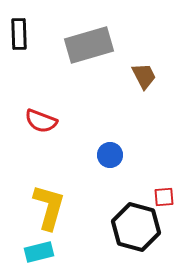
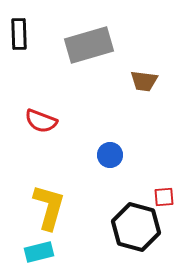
brown trapezoid: moved 5 px down; rotated 124 degrees clockwise
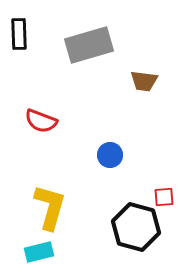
yellow L-shape: moved 1 px right
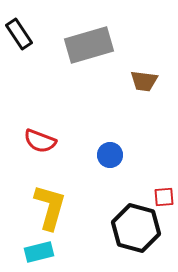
black rectangle: rotated 32 degrees counterclockwise
red semicircle: moved 1 px left, 20 px down
black hexagon: moved 1 px down
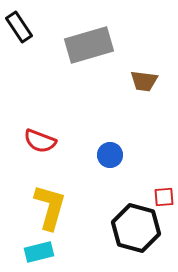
black rectangle: moved 7 px up
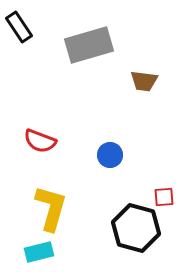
yellow L-shape: moved 1 px right, 1 px down
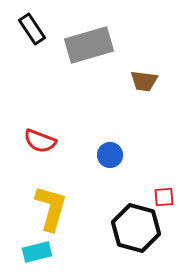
black rectangle: moved 13 px right, 2 px down
cyan rectangle: moved 2 px left
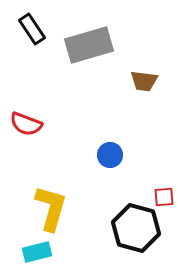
red semicircle: moved 14 px left, 17 px up
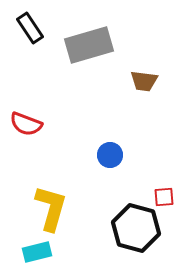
black rectangle: moved 2 px left, 1 px up
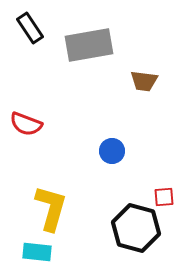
gray rectangle: rotated 6 degrees clockwise
blue circle: moved 2 px right, 4 px up
cyan rectangle: rotated 20 degrees clockwise
